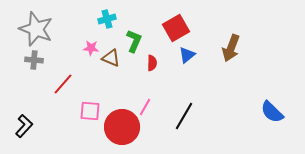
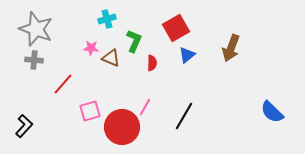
pink square: rotated 20 degrees counterclockwise
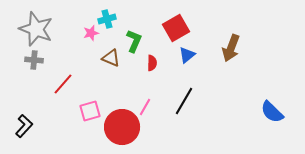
pink star: moved 15 px up; rotated 21 degrees counterclockwise
black line: moved 15 px up
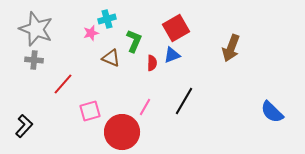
blue triangle: moved 15 px left; rotated 18 degrees clockwise
red circle: moved 5 px down
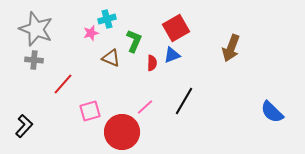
pink line: rotated 18 degrees clockwise
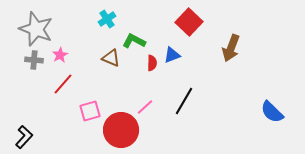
cyan cross: rotated 18 degrees counterclockwise
red square: moved 13 px right, 6 px up; rotated 16 degrees counterclockwise
pink star: moved 31 px left, 22 px down; rotated 14 degrees counterclockwise
green L-shape: rotated 85 degrees counterclockwise
black L-shape: moved 11 px down
red circle: moved 1 px left, 2 px up
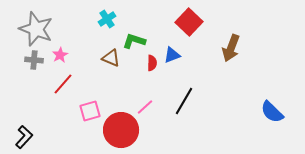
green L-shape: rotated 10 degrees counterclockwise
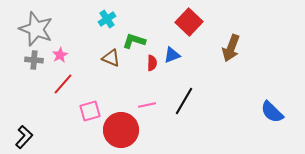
pink line: moved 2 px right, 2 px up; rotated 30 degrees clockwise
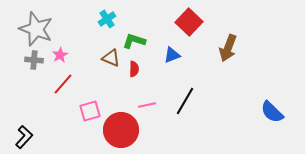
brown arrow: moved 3 px left
red semicircle: moved 18 px left, 6 px down
black line: moved 1 px right
